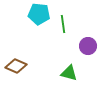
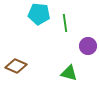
green line: moved 2 px right, 1 px up
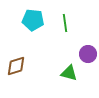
cyan pentagon: moved 6 px left, 6 px down
purple circle: moved 8 px down
brown diamond: rotated 40 degrees counterclockwise
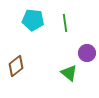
purple circle: moved 1 px left, 1 px up
brown diamond: rotated 20 degrees counterclockwise
green triangle: rotated 24 degrees clockwise
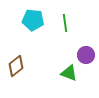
purple circle: moved 1 px left, 2 px down
green triangle: rotated 18 degrees counterclockwise
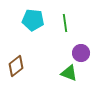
purple circle: moved 5 px left, 2 px up
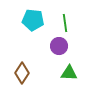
purple circle: moved 22 px left, 7 px up
brown diamond: moved 6 px right, 7 px down; rotated 20 degrees counterclockwise
green triangle: rotated 18 degrees counterclockwise
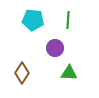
green line: moved 3 px right, 3 px up; rotated 12 degrees clockwise
purple circle: moved 4 px left, 2 px down
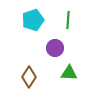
cyan pentagon: rotated 25 degrees counterclockwise
brown diamond: moved 7 px right, 4 px down
